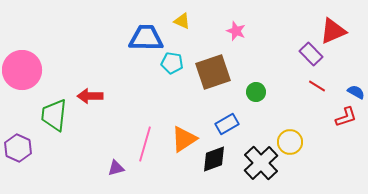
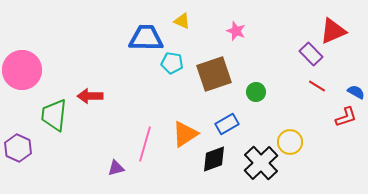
brown square: moved 1 px right, 2 px down
orange triangle: moved 1 px right, 5 px up
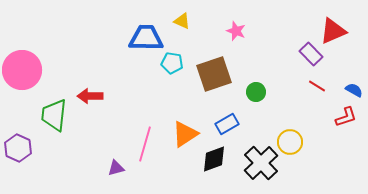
blue semicircle: moved 2 px left, 2 px up
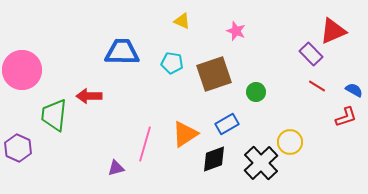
blue trapezoid: moved 24 px left, 14 px down
red arrow: moved 1 px left
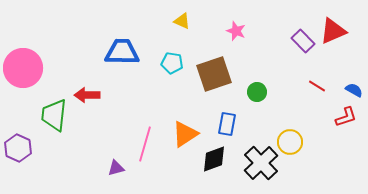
purple rectangle: moved 8 px left, 13 px up
pink circle: moved 1 px right, 2 px up
green circle: moved 1 px right
red arrow: moved 2 px left, 1 px up
blue rectangle: rotated 50 degrees counterclockwise
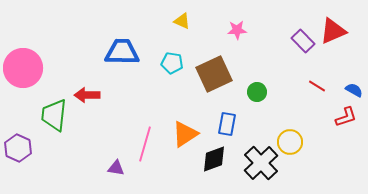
pink star: moved 1 px right, 1 px up; rotated 24 degrees counterclockwise
brown square: rotated 6 degrees counterclockwise
purple triangle: rotated 24 degrees clockwise
